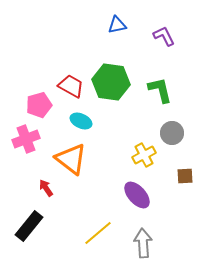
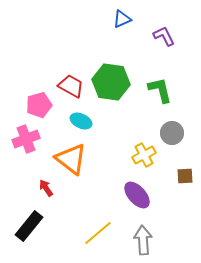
blue triangle: moved 5 px right, 6 px up; rotated 12 degrees counterclockwise
gray arrow: moved 3 px up
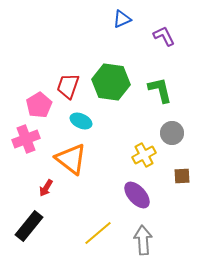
red trapezoid: moved 3 px left; rotated 100 degrees counterclockwise
pink pentagon: rotated 15 degrees counterclockwise
brown square: moved 3 px left
red arrow: rotated 114 degrees counterclockwise
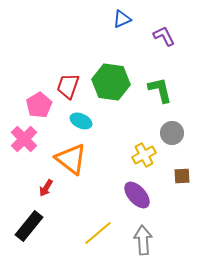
pink cross: moved 2 px left; rotated 24 degrees counterclockwise
